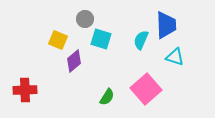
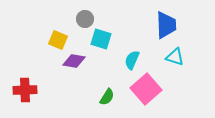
cyan semicircle: moved 9 px left, 20 px down
purple diamond: rotated 50 degrees clockwise
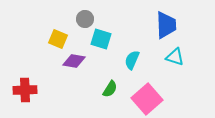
yellow square: moved 1 px up
pink square: moved 1 px right, 10 px down
green semicircle: moved 3 px right, 8 px up
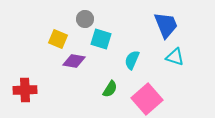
blue trapezoid: rotated 20 degrees counterclockwise
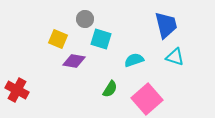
blue trapezoid: rotated 8 degrees clockwise
cyan semicircle: moved 2 px right; rotated 48 degrees clockwise
red cross: moved 8 px left; rotated 30 degrees clockwise
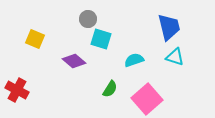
gray circle: moved 3 px right
blue trapezoid: moved 3 px right, 2 px down
yellow square: moved 23 px left
purple diamond: rotated 30 degrees clockwise
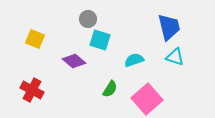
cyan square: moved 1 px left, 1 px down
red cross: moved 15 px right
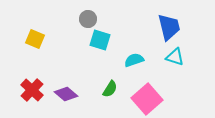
purple diamond: moved 8 px left, 33 px down
red cross: rotated 15 degrees clockwise
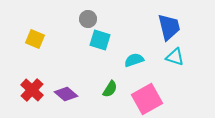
pink square: rotated 12 degrees clockwise
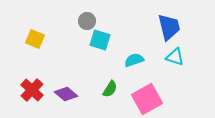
gray circle: moved 1 px left, 2 px down
